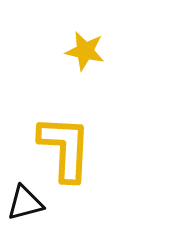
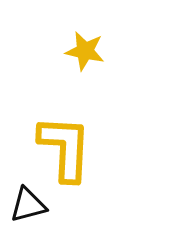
black triangle: moved 3 px right, 2 px down
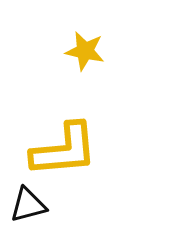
yellow L-shape: moved 1 px left, 2 px down; rotated 82 degrees clockwise
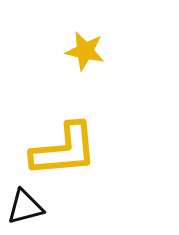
black triangle: moved 3 px left, 2 px down
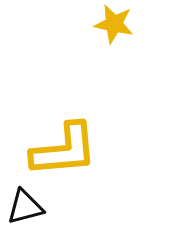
yellow star: moved 29 px right, 27 px up
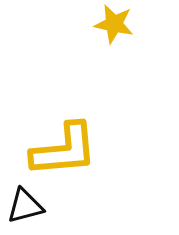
black triangle: moved 1 px up
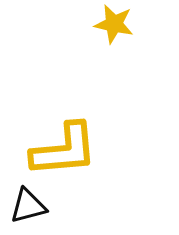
black triangle: moved 3 px right
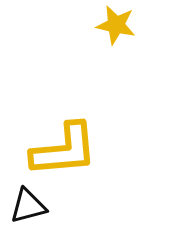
yellow star: moved 2 px right, 1 px down
